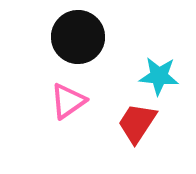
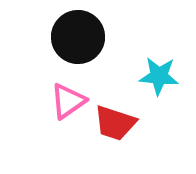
red trapezoid: moved 22 px left; rotated 105 degrees counterclockwise
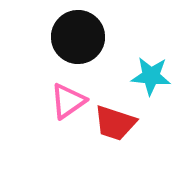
cyan star: moved 8 px left
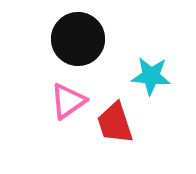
black circle: moved 2 px down
red trapezoid: rotated 54 degrees clockwise
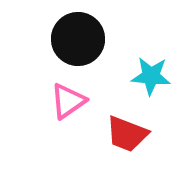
red trapezoid: moved 12 px right, 11 px down; rotated 51 degrees counterclockwise
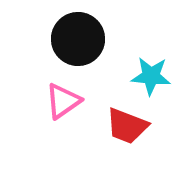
pink triangle: moved 5 px left
red trapezoid: moved 8 px up
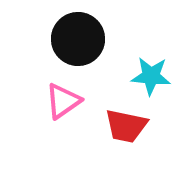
red trapezoid: moved 1 px left; rotated 9 degrees counterclockwise
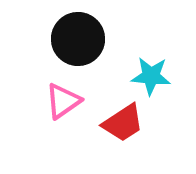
red trapezoid: moved 3 px left, 3 px up; rotated 45 degrees counterclockwise
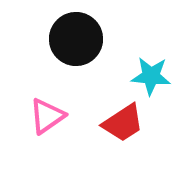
black circle: moved 2 px left
pink triangle: moved 16 px left, 15 px down
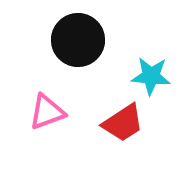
black circle: moved 2 px right, 1 px down
pink triangle: moved 4 px up; rotated 15 degrees clockwise
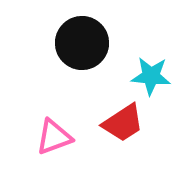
black circle: moved 4 px right, 3 px down
pink triangle: moved 7 px right, 25 px down
